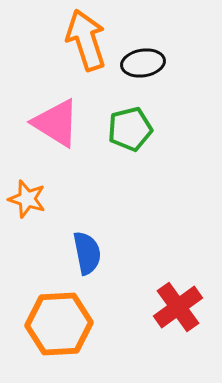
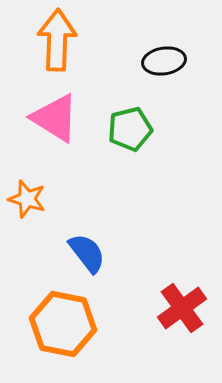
orange arrow: moved 29 px left; rotated 20 degrees clockwise
black ellipse: moved 21 px right, 2 px up
pink triangle: moved 1 px left, 5 px up
blue semicircle: rotated 27 degrees counterclockwise
red cross: moved 4 px right, 1 px down
orange hexagon: moved 4 px right; rotated 14 degrees clockwise
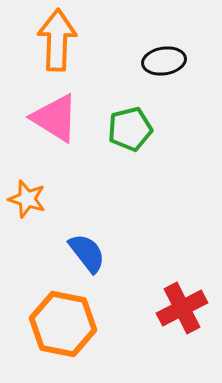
red cross: rotated 9 degrees clockwise
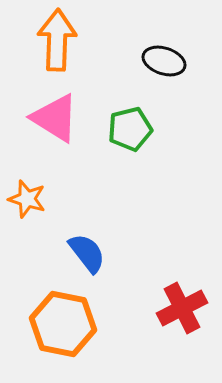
black ellipse: rotated 27 degrees clockwise
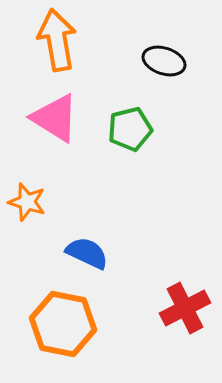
orange arrow: rotated 12 degrees counterclockwise
orange star: moved 3 px down
blue semicircle: rotated 27 degrees counterclockwise
red cross: moved 3 px right
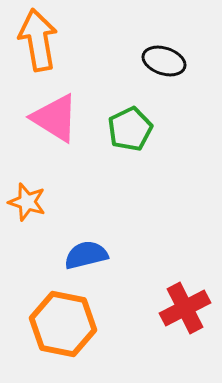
orange arrow: moved 19 px left
green pentagon: rotated 12 degrees counterclockwise
blue semicircle: moved 1 px left, 2 px down; rotated 39 degrees counterclockwise
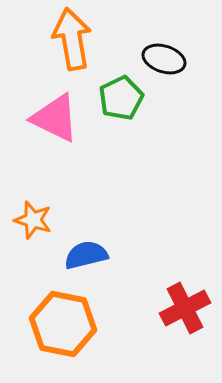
orange arrow: moved 34 px right, 1 px up
black ellipse: moved 2 px up
pink triangle: rotated 6 degrees counterclockwise
green pentagon: moved 9 px left, 31 px up
orange star: moved 6 px right, 18 px down
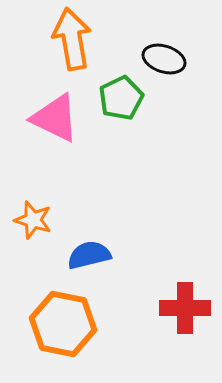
blue semicircle: moved 3 px right
red cross: rotated 27 degrees clockwise
